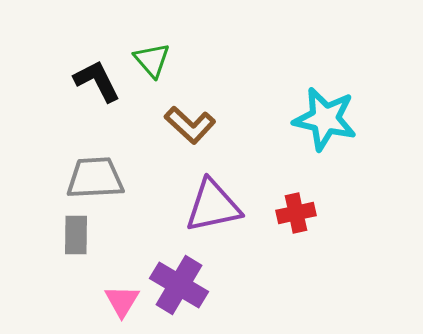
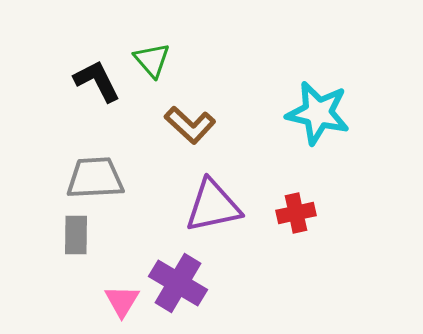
cyan star: moved 7 px left, 6 px up
purple cross: moved 1 px left, 2 px up
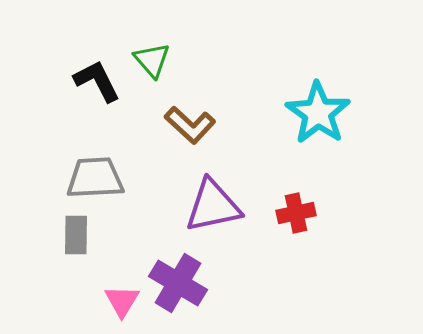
cyan star: rotated 22 degrees clockwise
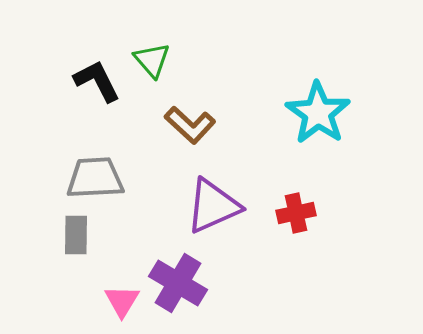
purple triangle: rotated 12 degrees counterclockwise
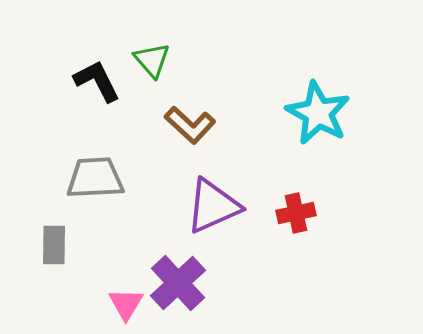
cyan star: rotated 6 degrees counterclockwise
gray rectangle: moved 22 px left, 10 px down
purple cross: rotated 16 degrees clockwise
pink triangle: moved 4 px right, 3 px down
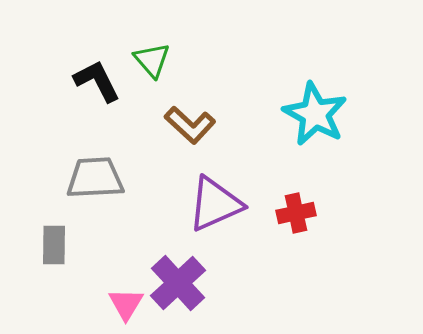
cyan star: moved 3 px left, 1 px down
purple triangle: moved 2 px right, 2 px up
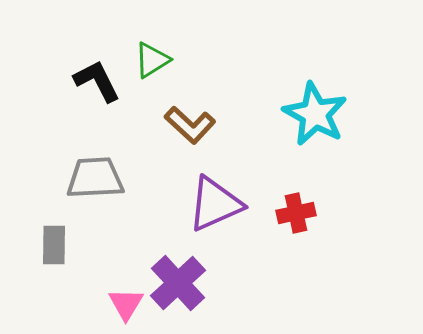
green triangle: rotated 39 degrees clockwise
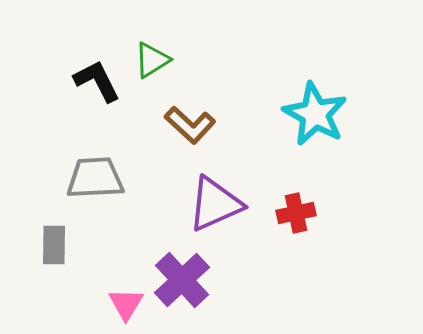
purple cross: moved 4 px right, 3 px up
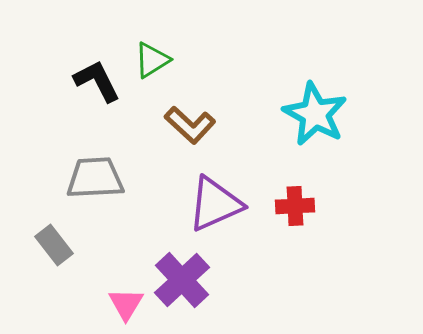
red cross: moved 1 px left, 7 px up; rotated 9 degrees clockwise
gray rectangle: rotated 39 degrees counterclockwise
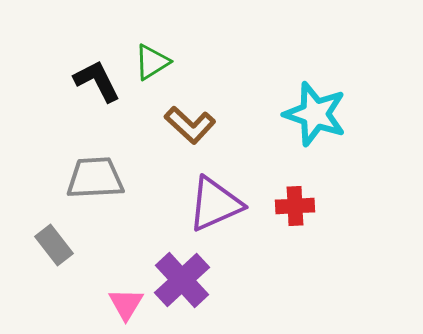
green triangle: moved 2 px down
cyan star: rotated 10 degrees counterclockwise
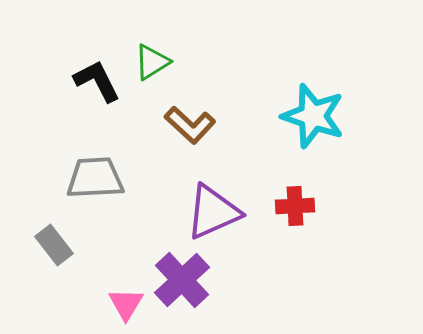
cyan star: moved 2 px left, 2 px down
purple triangle: moved 2 px left, 8 px down
